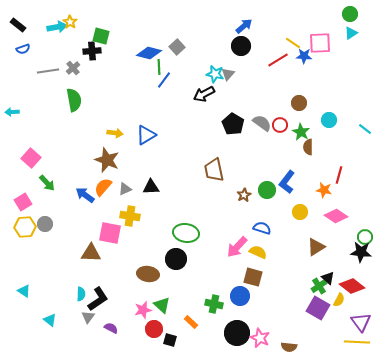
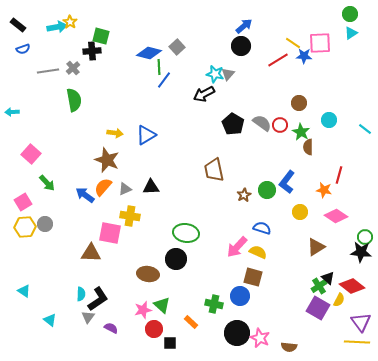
pink square at (31, 158): moved 4 px up
black square at (170, 340): moved 3 px down; rotated 16 degrees counterclockwise
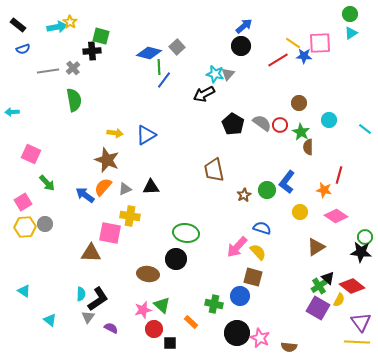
pink square at (31, 154): rotated 18 degrees counterclockwise
yellow semicircle at (258, 252): rotated 24 degrees clockwise
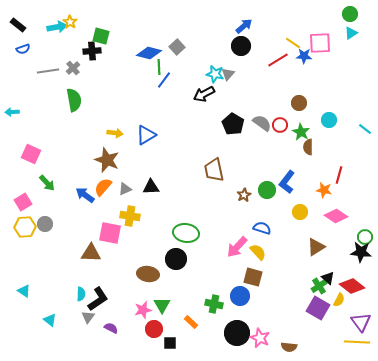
green triangle at (162, 305): rotated 18 degrees clockwise
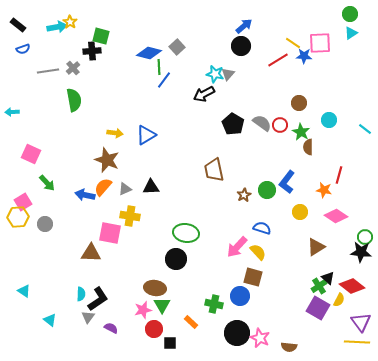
blue arrow at (85, 195): rotated 24 degrees counterclockwise
yellow hexagon at (25, 227): moved 7 px left, 10 px up
brown ellipse at (148, 274): moved 7 px right, 14 px down
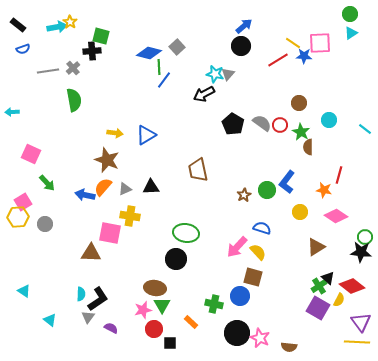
brown trapezoid at (214, 170): moved 16 px left
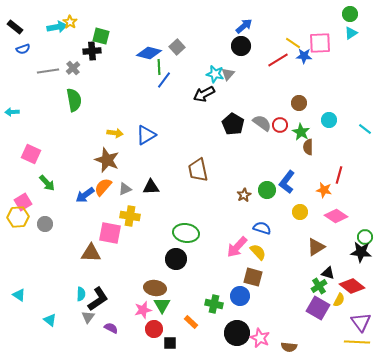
black rectangle at (18, 25): moved 3 px left, 2 px down
blue arrow at (85, 195): rotated 48 degrees counterclockwise
black triangle at (328, 278): moved 5 px up; rotated 24 degrees counterclockwise
cyan triangle at (24, 291): moved 5 px left, 4 px down
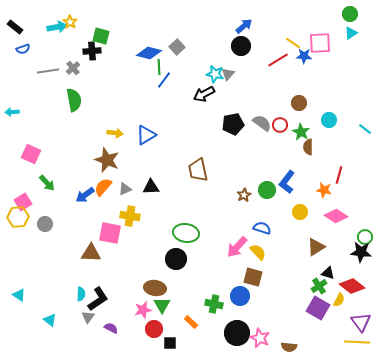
black pentagon at (233, 124): rotated 30 degrees clockwise
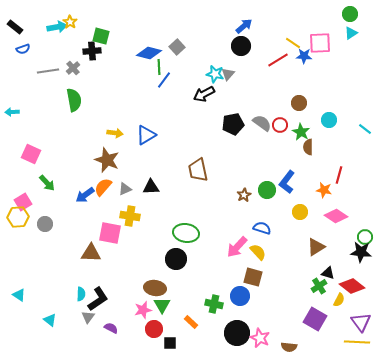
purple square at (318, 308): moved 3 px left, 11 px down
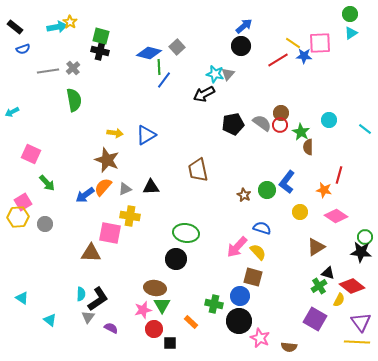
black cross at (92, 51): moved 8 px right; rotated 18 degrees clockwise
brown circle at (299, 103): moved 18 px left, 10 px down
cyan arrow at (12, 112): rotated 24 degrees counterclockwise
brown star at (244, 195): rotated 16 degrees counterclockwise
cyan triangle at (19, 295): moved 3 px right, 3 px down
black circle at (237, 333): moved 2 px right, 12 px up
